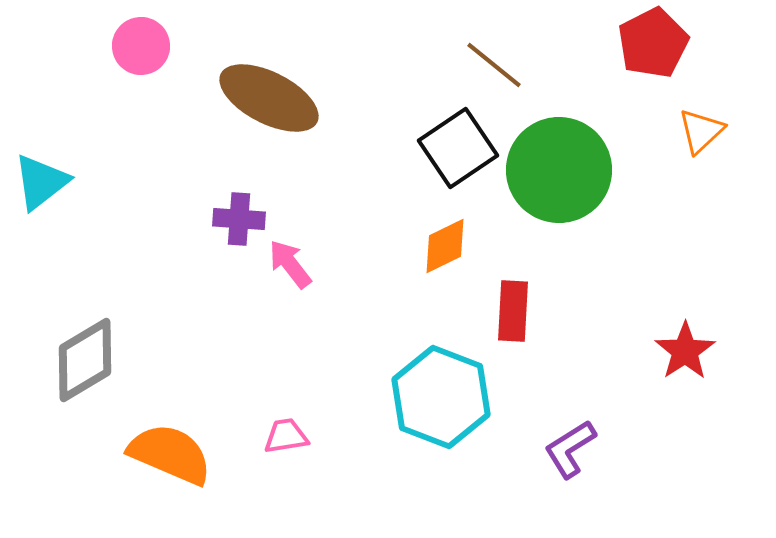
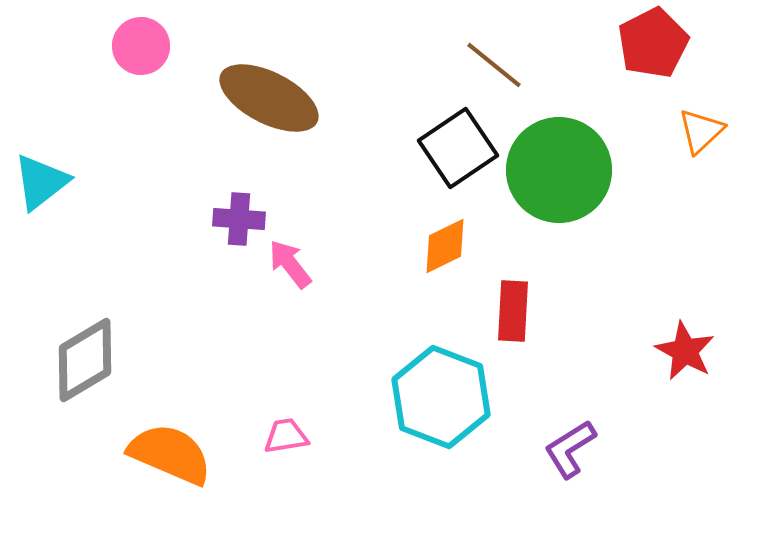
red star: rotated 10 degrees counterclockwise
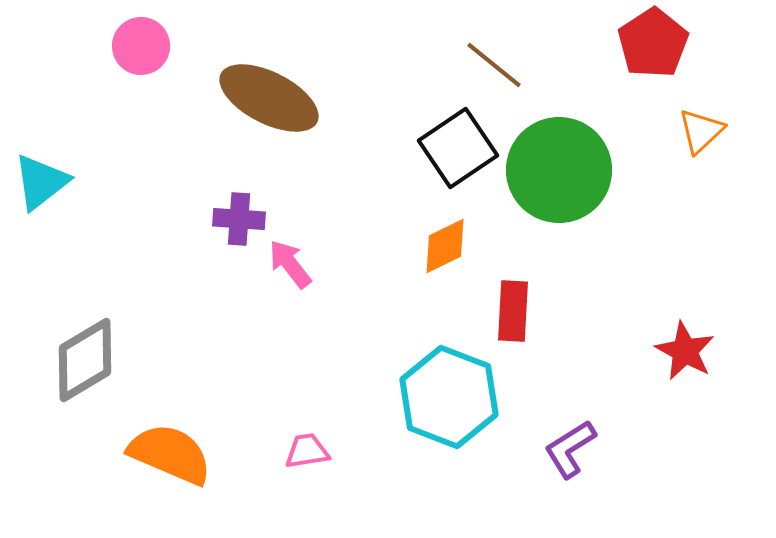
red pentagon: rotated 6 degrees counterclockwise
cyan hexagon: moved 8 px right
pink trapezoid: moved 21 px right, 15 px down
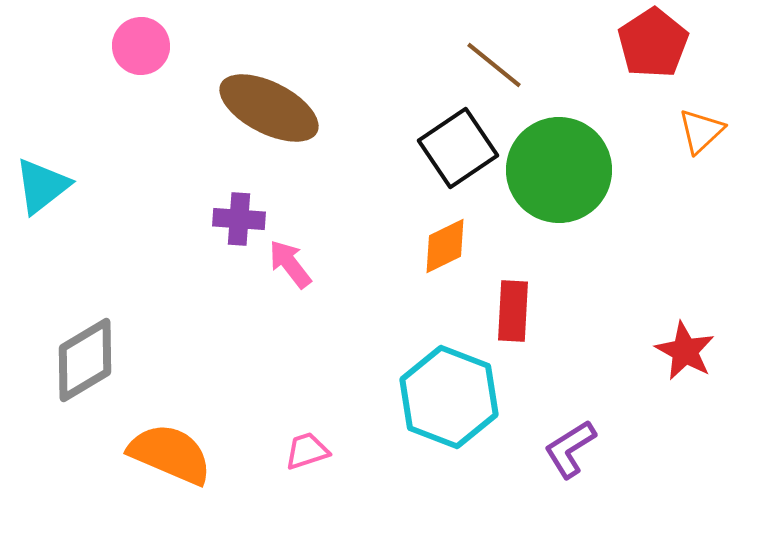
brown ellipse: moved 10 px down
cyan triangle: moved 1 px right, 4 px down
pink trapezoid: rotated 9 degrees counterclockwise
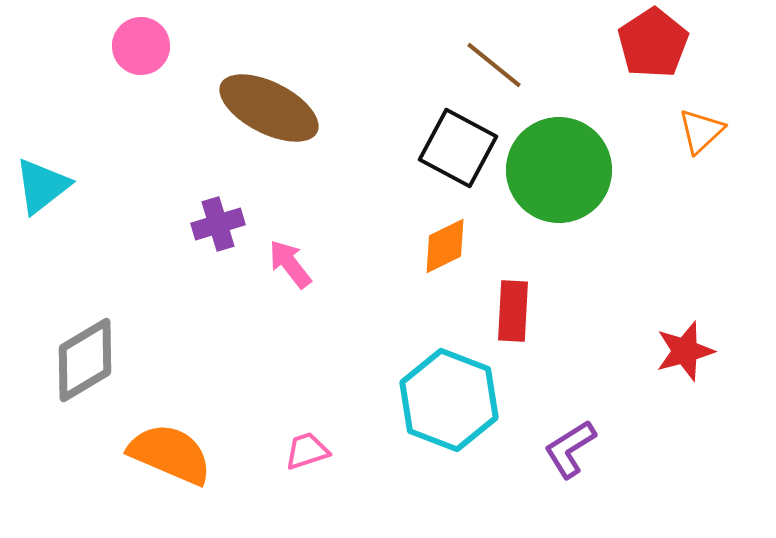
black square: rotated 28 degrees counterclockwise
purple cross: moved 21 px left, 5 px down; rotated 21 degrees counterclockwise
red star: rotated 28 degrees clockwise
cyan hexagon: moved 3 px down
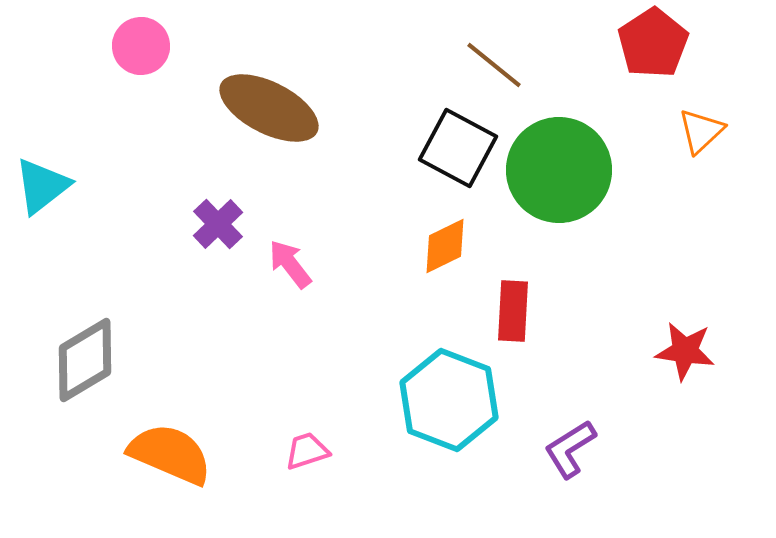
purple cross: rotated 27 degrees counterclockwise
red star: rotated 24 degrees clockwise
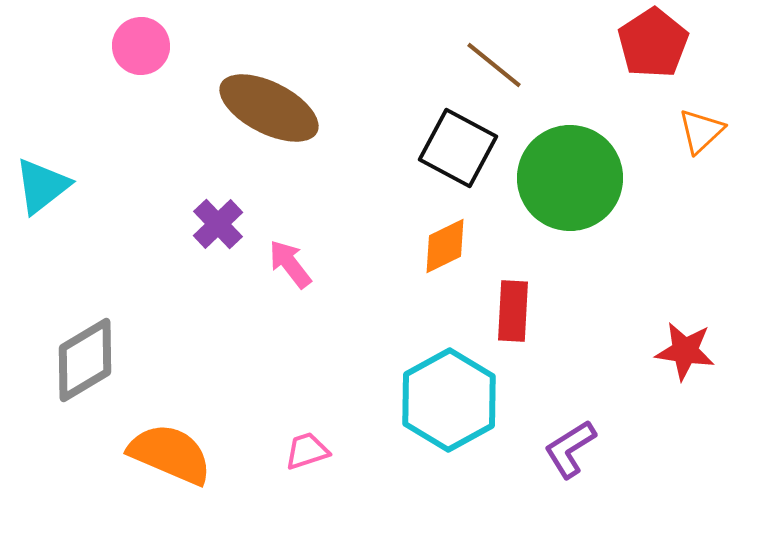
green circle: moved 11 px right, 8 px down
cyan hexagon: rotated 10 degrees clockwise
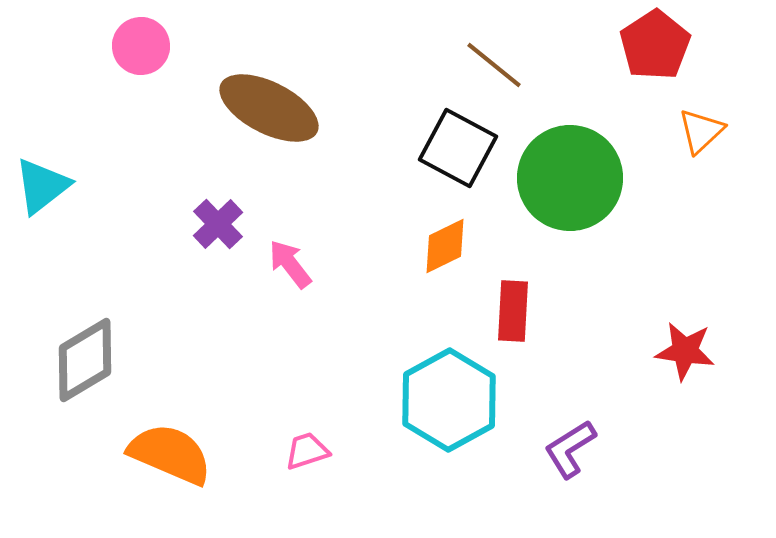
red pentagon: moved 2 px right, 2 px down
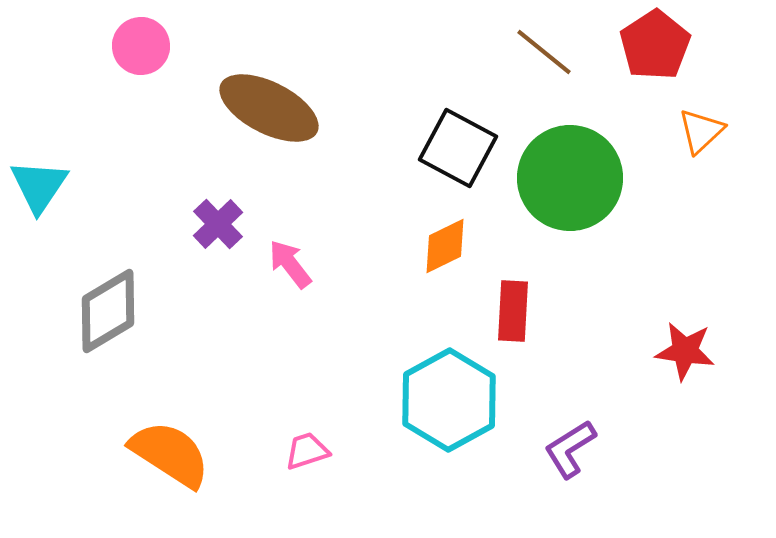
brown line: moved 50 px right, 13 px up
cyan triangle: moved 3 px left; rotated 18 degrees counterclockwise
gray diamond: moved 23 px right, 49 px up
orange semicircle: rotated 10 degrees clockwise
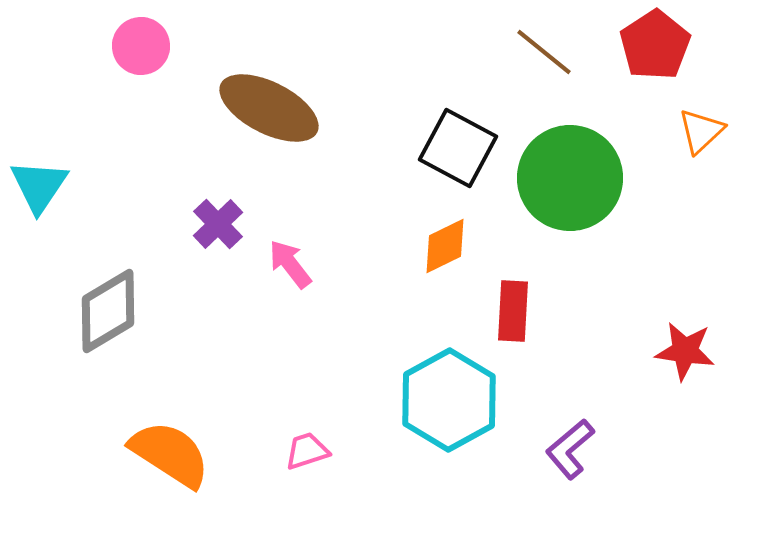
purple L-shape: rotated 8 degrees counterclockwise
